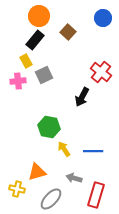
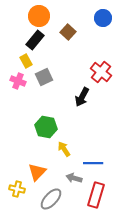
gray square: moved 2 px down
pink cross: rotated 28 degrees clockwise
green hexagon: moved 3 px left
blue line: moved 12 px down
orange triangle: rotated 30 degrees counterclockwise
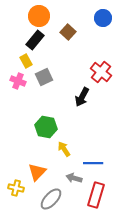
yellow cross: moved 1 px left, 1 px up
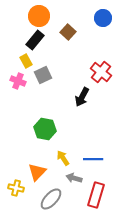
gray square: moved 1 px left, 2 px up
green hexagon: moved 1 px left, 2 px down
yellow arrow: moved 1 px left, 9 px down
blue line: moved 4 px up
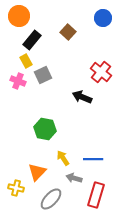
orange circle: moved 20 px left
black rectangle: moved 3 px left
black arrow: rotated 84 degrees clockwise
